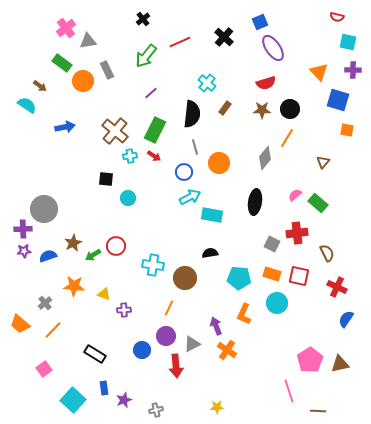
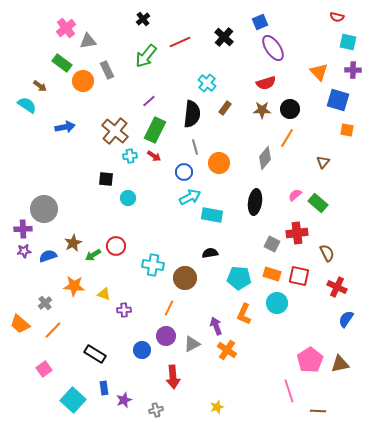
purple line at (151, 93): moved 2 px left, 8 px down
red arrow at (176, 366): moved 3 px left, 11 px down
yellow star at (217, 407): rotated 16 degrees counterclockwise
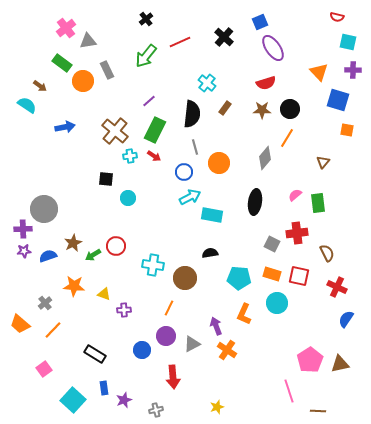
black cross at (143, 19): moved 3 px right
green rectangle at (318, 203): rotated 42 degrees clockwise
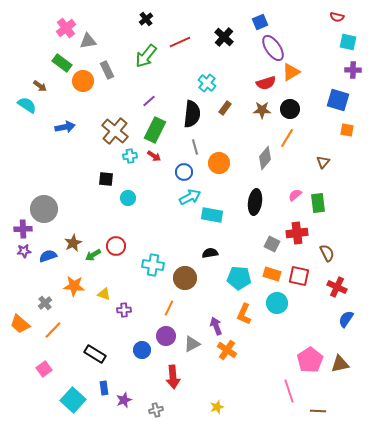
orange triangle at (319, 72): moved 28 px left; rotated 42 degrees clockwise
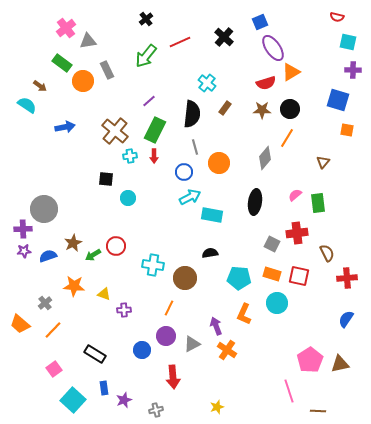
red arrow at (154, 156): rotated 56 degrees clockwise
red cross at (337, 287): moved 10 px right, 9 px up; rotated 30 degrees counterclockwise
pink square at (44, 369): moved 10 px right
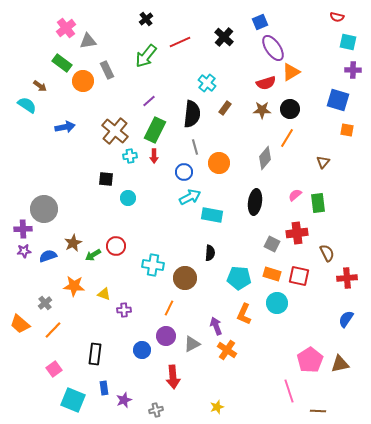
black semicircle at (210, 253): rotated 105 degrees clockwise
black rectangle at (95, 354): rotated 65 degrees clockwise
cyan square at (73, 400): rotated 20 degrees counterclockwise
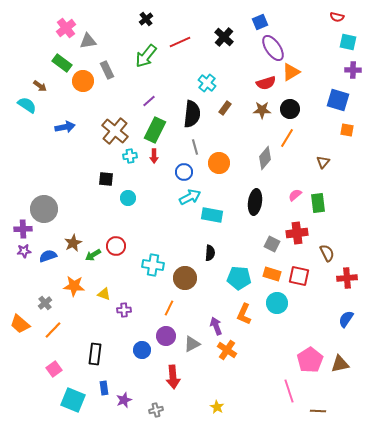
yellow star at (217, 407): rotated 24 degrees counterclockwise
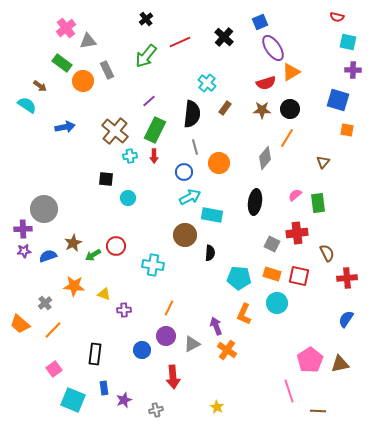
brown circle at (185, 278): moved 43 px up
